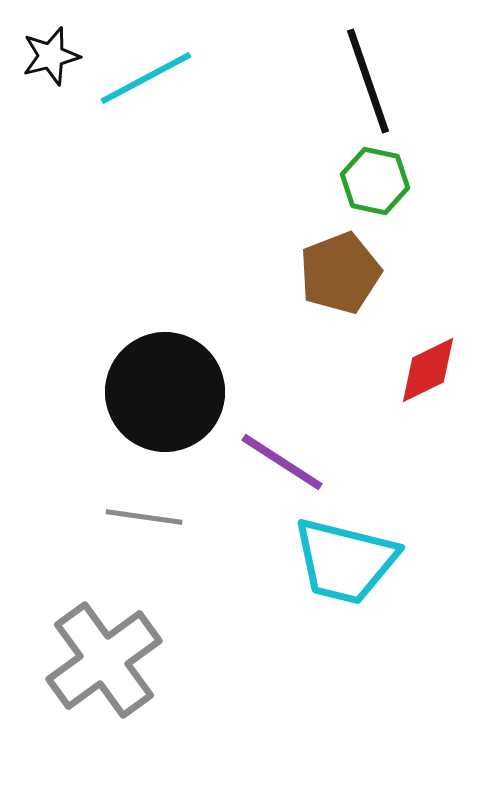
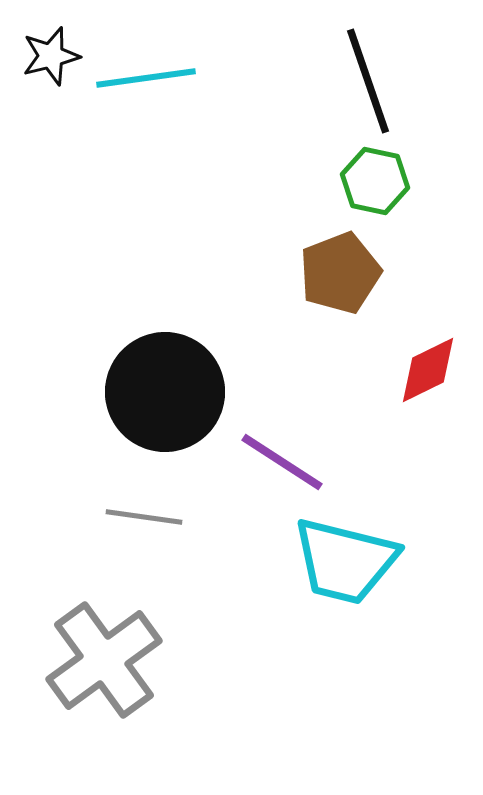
cyan line: rotated 20 degrees clockwise
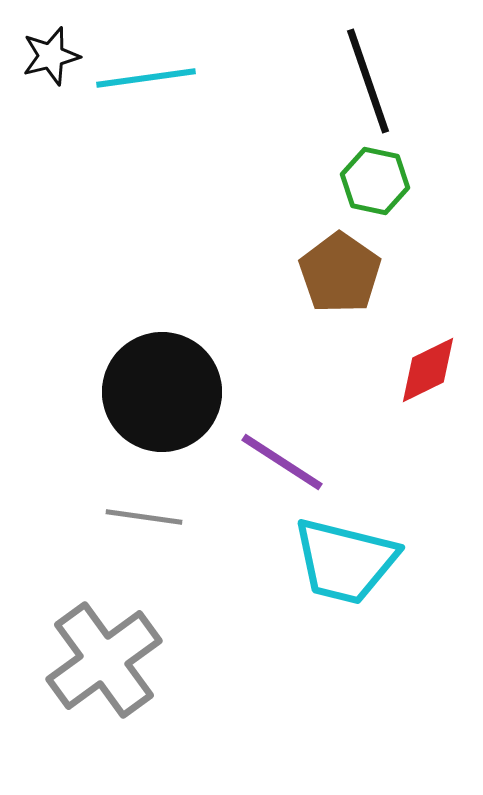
brown pentagon: rotated 16 degrees counterclockwise
black circle: moved 3 px left
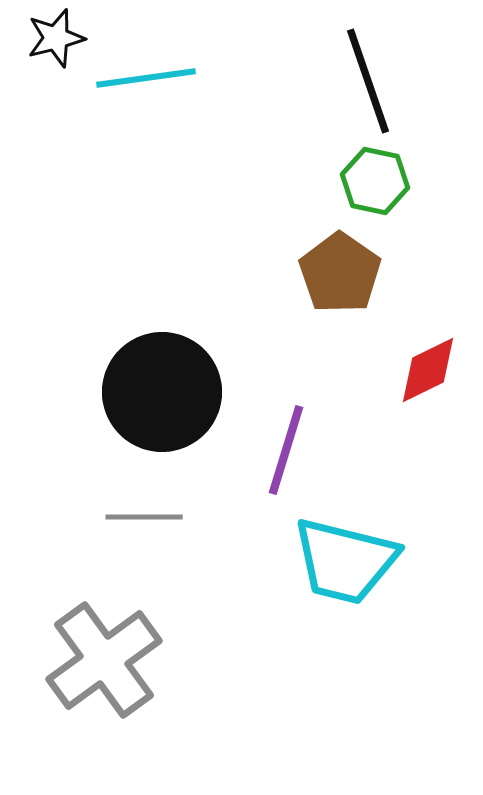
black star: moved 5 px right, 18 px up
purple line: moved 4 px right, 12 px up; rotated 74 degrees clockwise
gray line: rotated 8 degrees counterclockwise
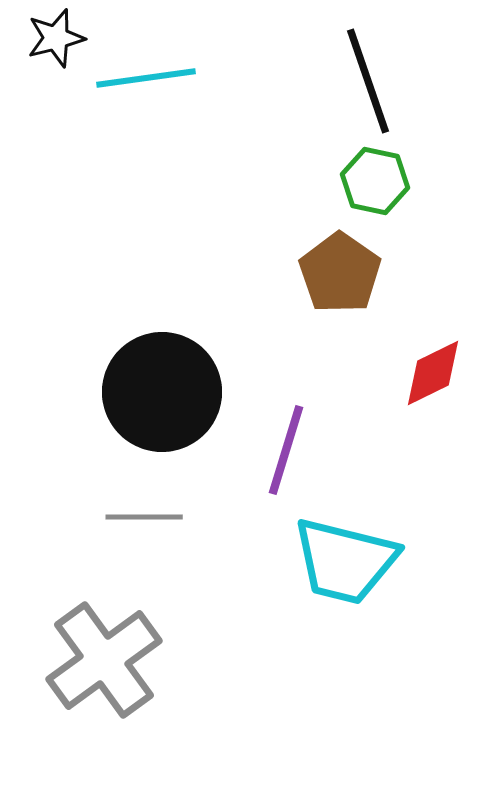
red diamond: moved 5 px right, 3 px down
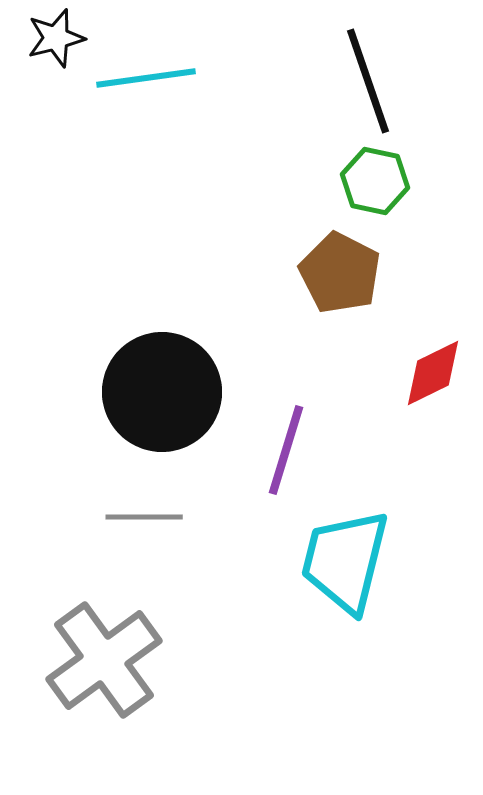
brown pentagon: rotated 8 degrees counterclockwise
cyan trapezoid: rotated 90 degrees clockwise
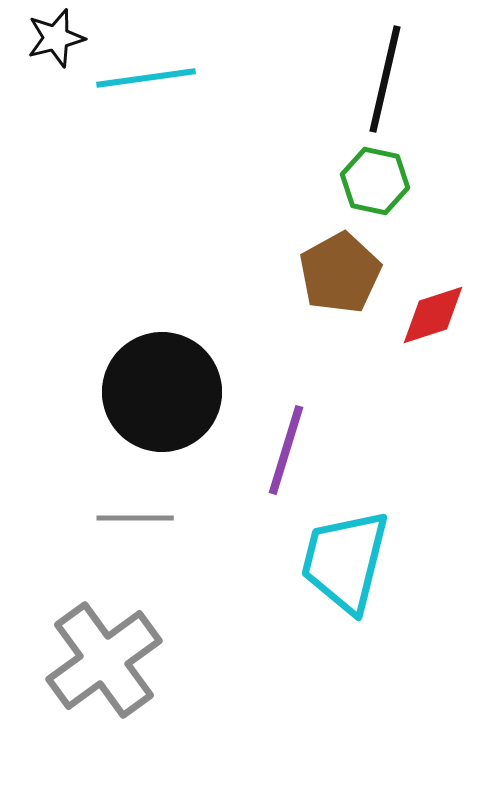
black line: moved 17 px right, 2 px up; rotated 32 degrees clockwise
brown pentagon: rotated 16 degrees clockwise
red diamond: moved 58 px up; rotated 8 degrees clockwise
gray line: moved 9 px left, 1 px down
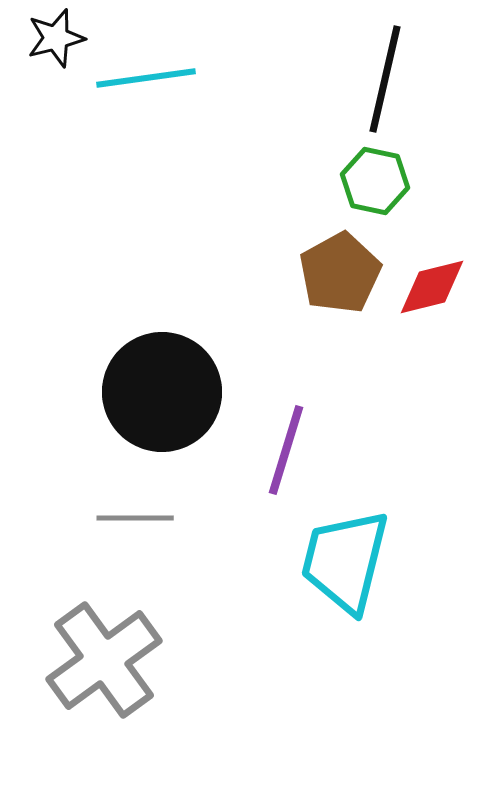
red diamond: moved 1 px left, 28 px up; rotated 4 degrees clockwise
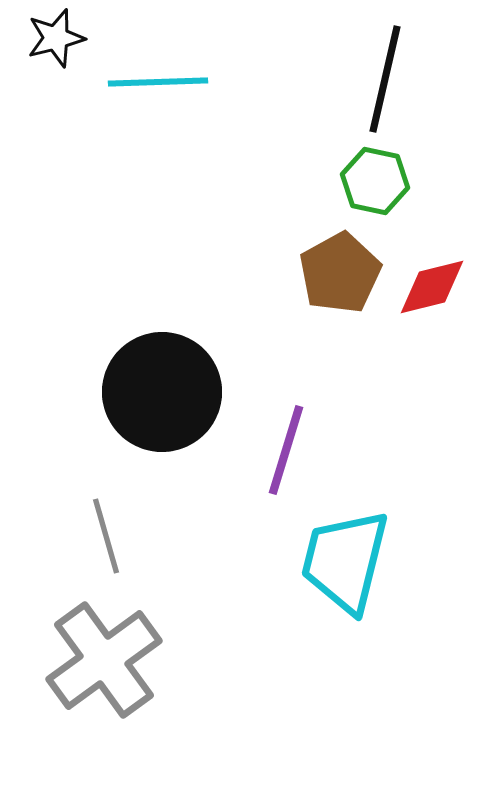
cyan line: moved 12 px right, 4 px down; rotated 6 degrees clockwise
gray line: moved 29 px left, 18 px down; rotated 74 degrees clockwise
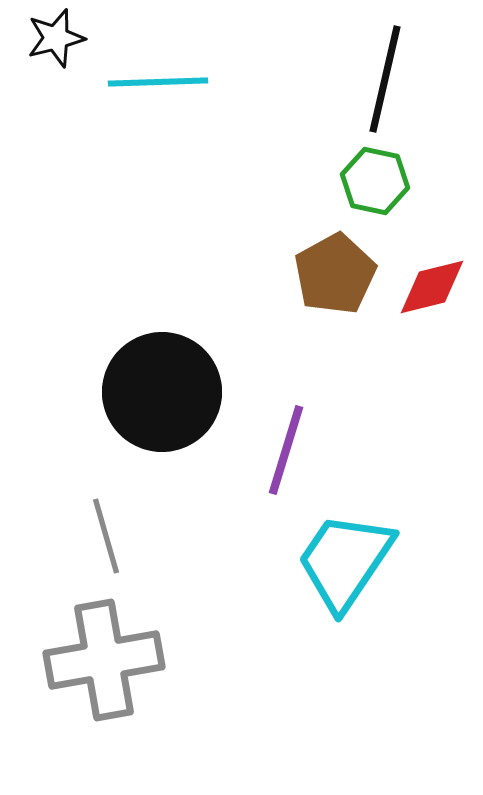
brown pentagon: moved 5 px left, 1 px down
cyan trapezoid: rotated 20 degrees clockwise
gray cross: rotated 26 degrees clockwise
